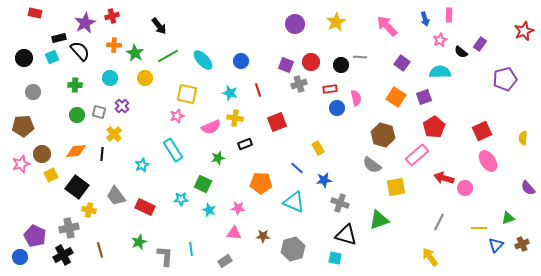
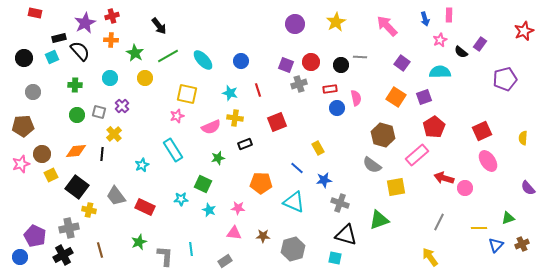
orange cross at (114, 45): moved 3 px left, 5 px up
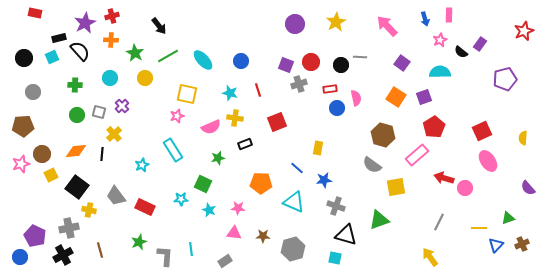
yellow rectangle at (318, 148): rotated 40 degrees clockwise
gray cross at (340, 203): moved 4 px left, 3 px down
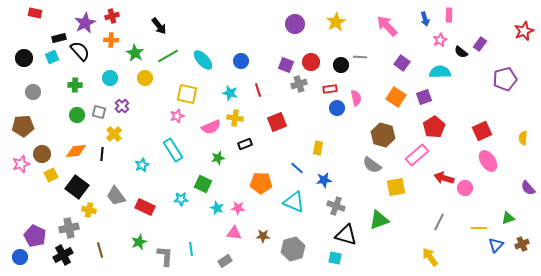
cyan star at (209, 210): moved 8 px right, 2 px up
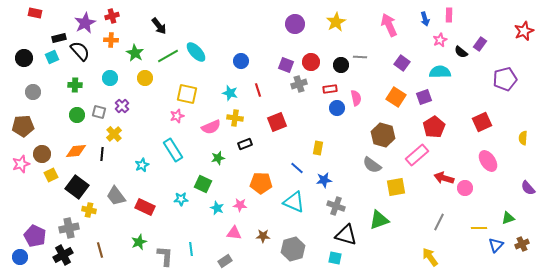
pink arrow at (387, 26): moved 2 px right, 1 px up; rotated 20 degrees clockwise
cyan ellipse at (203, 60): moved 7 px left, 8 px up
red square at (482, 131): moved 9 px up
pink star at (238, 208): moved 2 px right, 3 px up
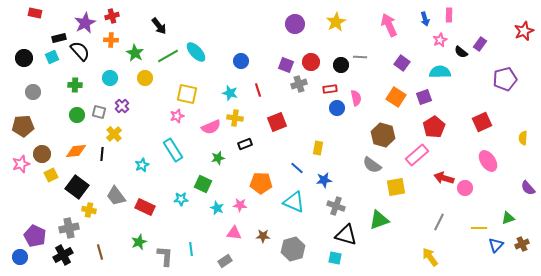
brown line at (100, 250): moved 2 px down
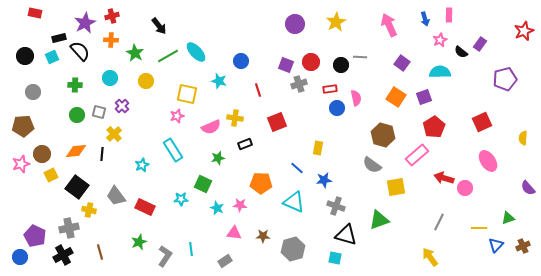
black circle at (24, 58): moved 1 px right, 2 px up
yellow circle at (145, 78): moved 1 px right, 3 px down
cyan star at (230, 93): moved 11 px left, 12 px up
brown cross at (522, 244): moved 1 px right, 2 px down
gray L-shape at (165, 256): rotated 30 degrees clockwise
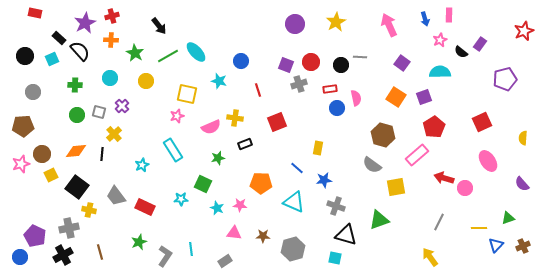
black rectangle at (59, 38): rotated 56 degrees clockwise
cyan square at (52, 57): moved 2 px down
purple semicircle at (528, 188): moved 6 px left, 4 px up
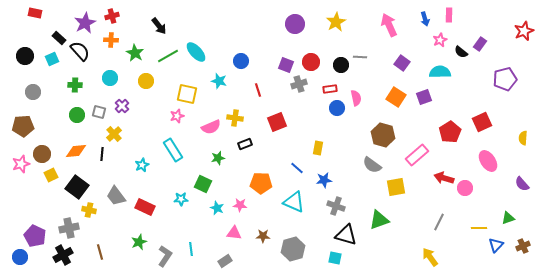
red pentagon at (434, 127): moved 16 px right, 5 px down
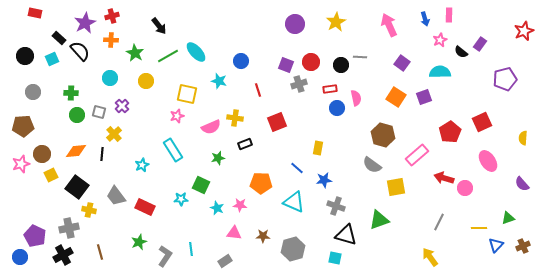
green cross at (75, 85): moved 4 px left, 8 px down
green square at (203, 184): moved 2 px left, 1 px down
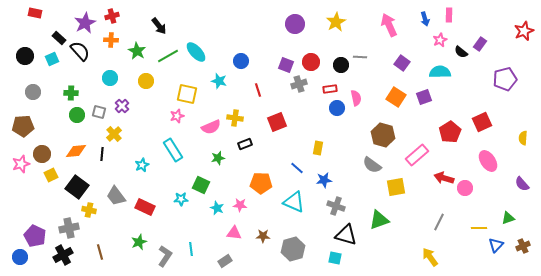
green star at (135, 53): moved 2 px right, 2 px up
